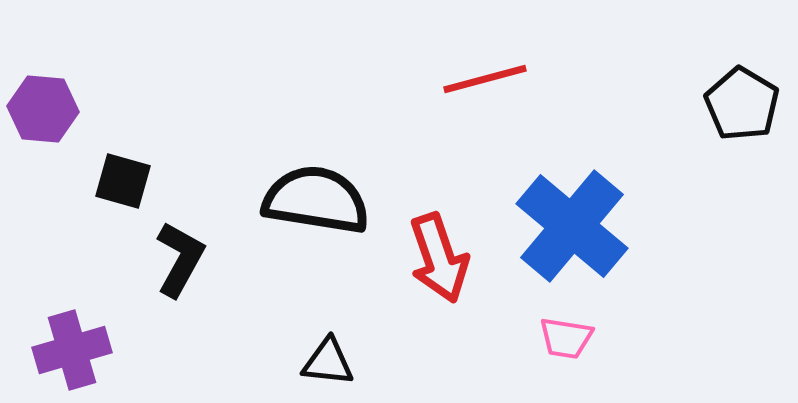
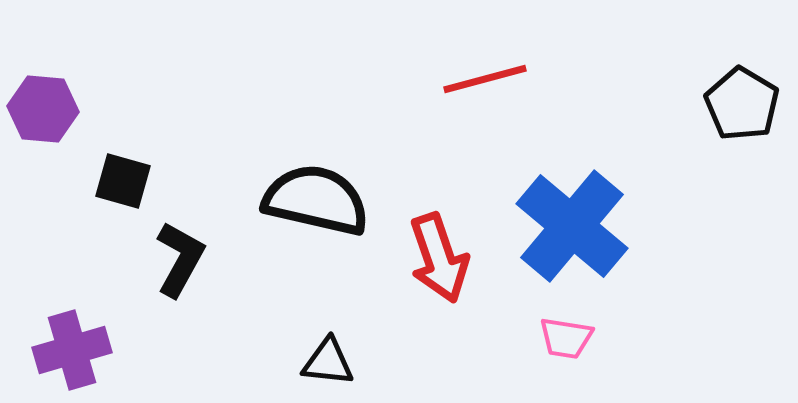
black semicircle: rotated 4 degrees clockwise
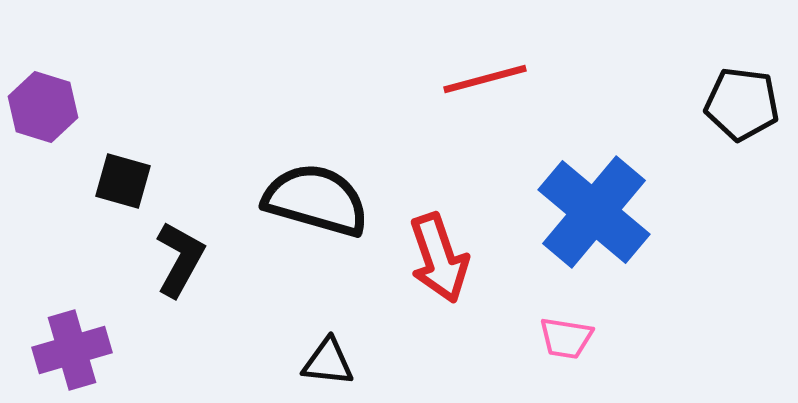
black pentagon: rotated 24 degrees counterclockwise
purple hexagon: moved 2 px up; rotated 12 degrees clockwise
black semicircle: rotated 3 degrees clockwise
blue cross: moved 22 px right, 14 px up
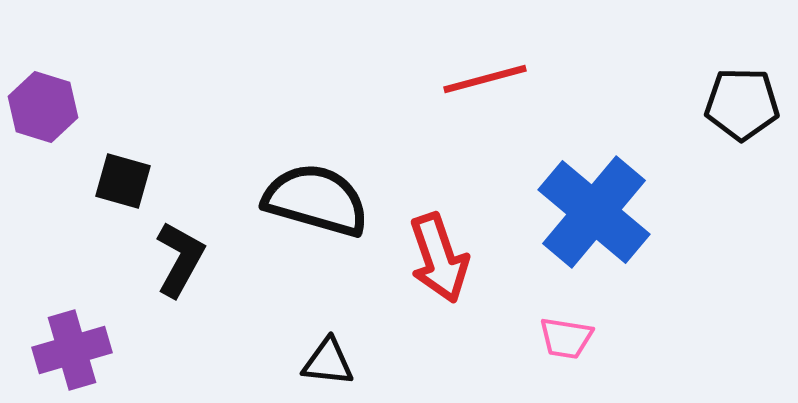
black pentagon: rotated 6 degrees counterclockwise
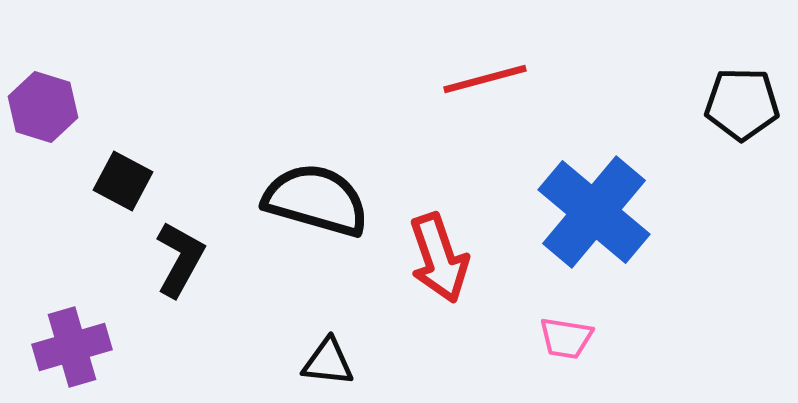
black square: rotated 12 degrees clockwise
purple cross: moved 3 px up
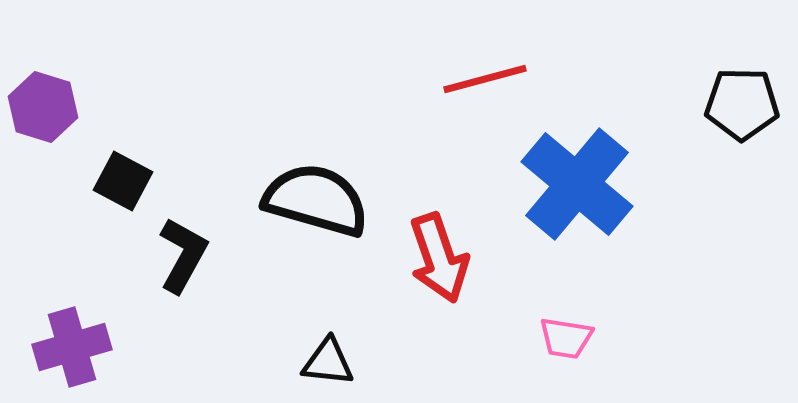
blue cross: moved 17 px left, 28 px up
black L-shape: moved 3 px right, 4 px up
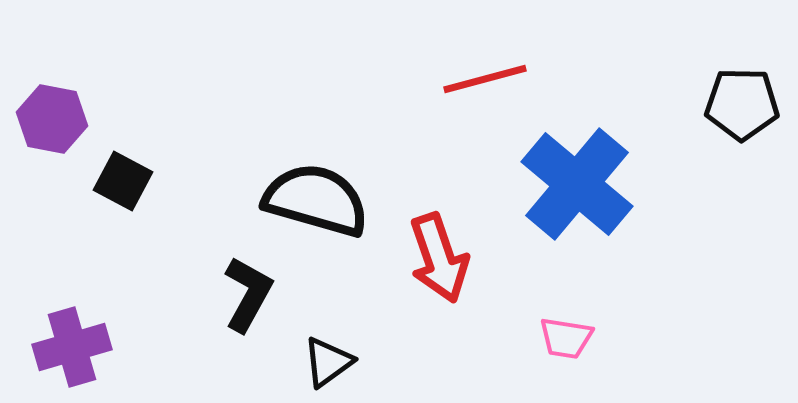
purple hexagon: moved 9 px right, 12 px down; rotated 6 degrees counterclockwise
black L-shape: moved 65 px right, 39 px down
black triangle: rotated 42 degrees counterclockwise
